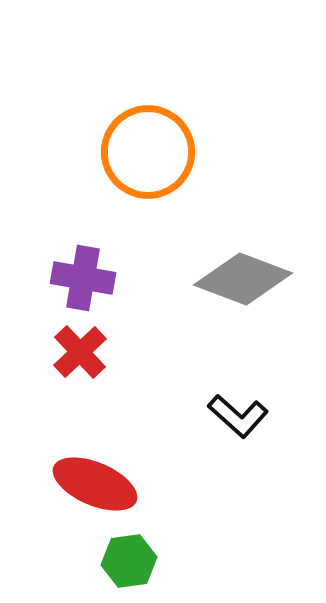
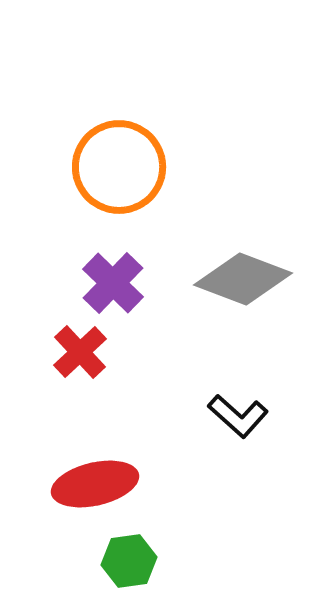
orange circle: moved 29 px left, 15 px down
purple cross: moved 30 px right, 5 px down; rotated 34 degrees clockwise
red ellipse: rotated 36 degrees counterclockwise
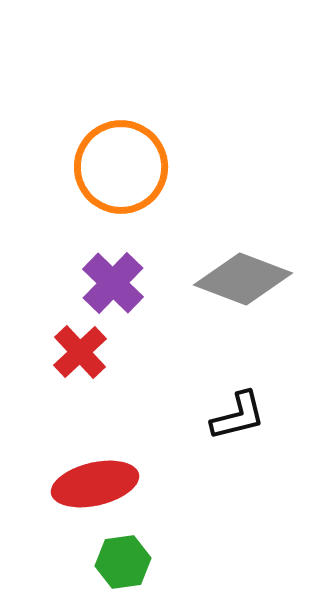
orange circle: moved 2 px right
black L-shape: rotated 56 degrees counterclockwise
green hexagon: moved 6 px left, 1 px down
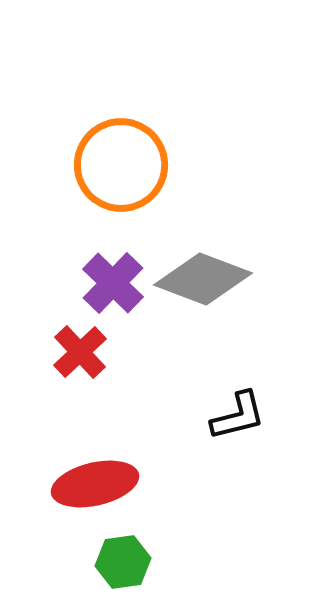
orange circle: moved 2 px up
gray diamond: moved 40 px left
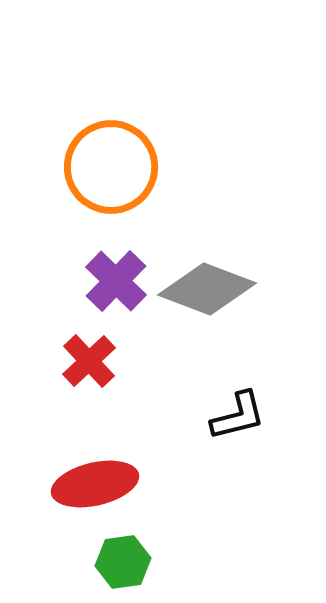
orange circle: moved 10 px left, 2 px down
gray diamond: moved 4 px right, 10 px down
purple cross: moved 3 px right, 2 px up
red cross: moved 9 px right, 9 px down
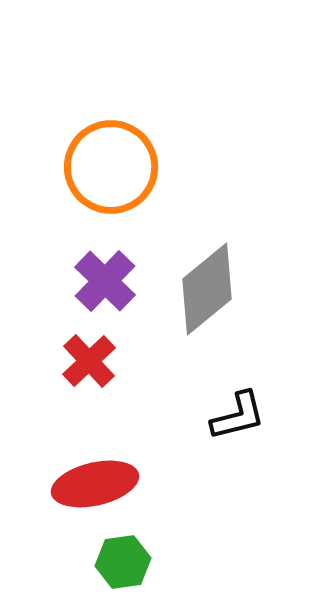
purple cross: moved 11 px left
gray diamond: rotated 60 degrees counterclockwise
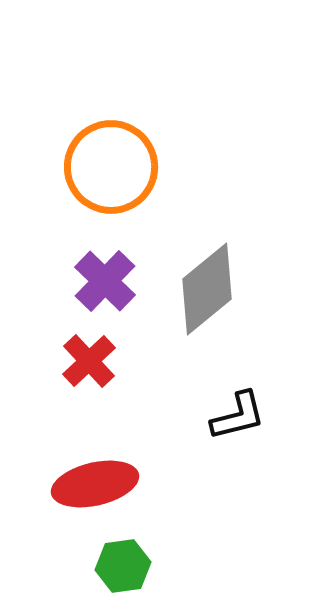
green hexagon: moved 4 px down
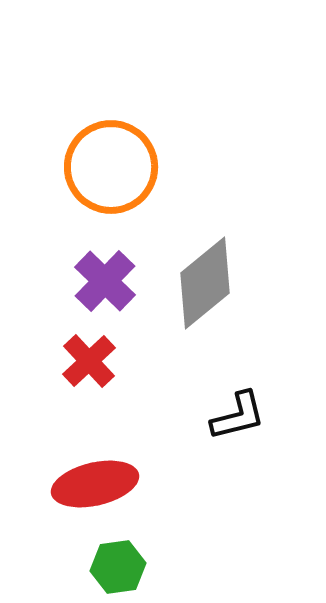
gray diamond: moved 2 px left, 6 px up
green hexagon: moved 5 px left, 1 px down
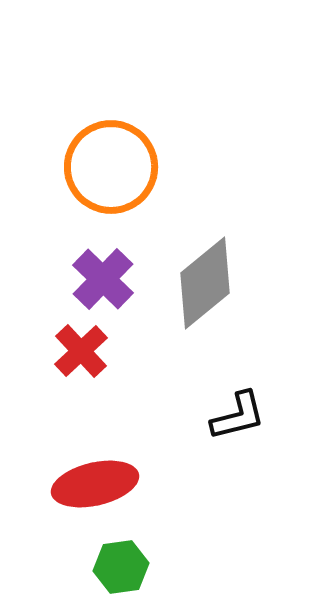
purple cross: moved 2 px left, 2 px up
red cross: moved 8 px left, 10 px up
green hexagon: moved 3 px right
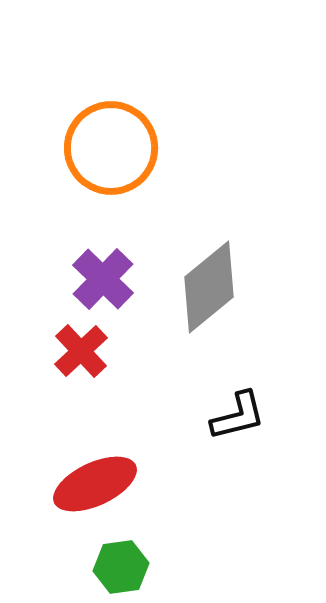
orange circle: moved 19 px up
gray diamond: moved 4 px right, 4 px down
red ellipse: rotated 12 degrees counterclockwise
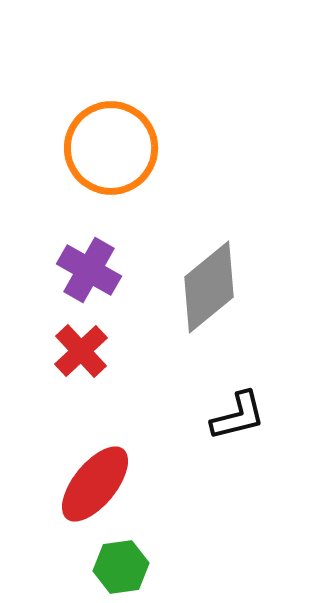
purple cross: moved 14 px left, 9 px up; rotated 14 degrees counterclockwise
red ellipse: rotated 26 degrees counterclockwise
